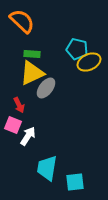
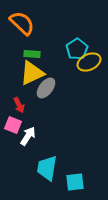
orange semicircle: moved 2 px down
cyan pentagon: rotated 25 degrees clockwise
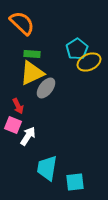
red arrow: moved 1 px left, 1 px down
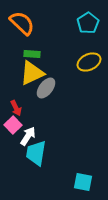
cyan pentagon: moved 11 px right, 26 px up
red arrow: moved 2 px left, 2 px down
pink square: rotated 24 degrees clockwise
cyan trapezoid: moved 11 px left, 15 px up
cyan square: moved 8 px right; rotated 18 degrees clockwise
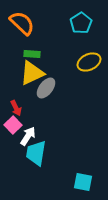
cyan pentagon: moved 7 px left
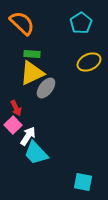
cyan trapezoid: rotated 52 degrees counterclockwise
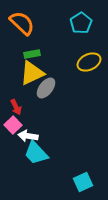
green rectangle: rotated 14 degrees counterclockwise
red arrow: moved 1 px up
white arrow: rotated 114 degrees counterclockwise
cyan square: rotated 36 degrees counterclockwise
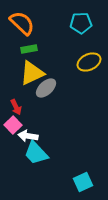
cyan pentagon: rotated 30 degrees clockwise
green rectangle: moved 3 px left, 5 px up
gray ellipse: rotated 10 degrees clockwise
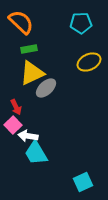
orange semicircle: moved 1 px left, 1 px up
cyan trapezoid: rotated 12 degrees clockwise
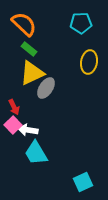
orange semicircle: moved 3 px right, 2 px down
green rectangle: rotated 49 degrees clockwise
yellow ellipse: rotated 55 degrees counterclockwise
gray ellipse: rotated 15 degrees counterclockwise
red arrow: moved 2 px left
white arrow: moved 6 px up
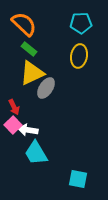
yellow ellipse: moved 10 px left, 6 px up
cyan square: moved 5 px left, 3 px up; rotated 36 degrees clockwise
